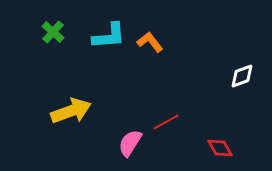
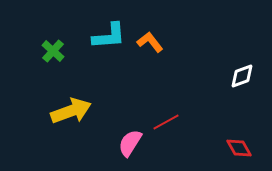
green cross: moved 19 px down
red diamond: moved 19 px right
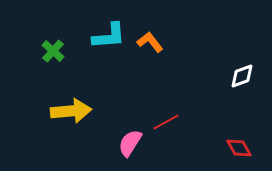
yellow arrow: rotated 15 degrees clockwise
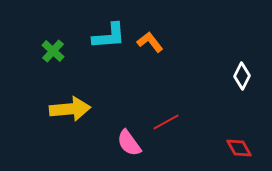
white diamond: rotated 44 degrees counterclockwise
yellow arrow: moved 1 px left, 2 px up
pink semicircle: moved 1 px left; rotated 68 degrees counterclockwise
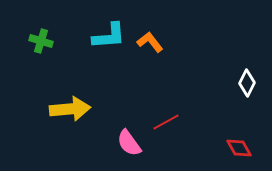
green cross: moved 12 px left, 10 px up; rotated 25 degrees counterclockwise
white diamond: moved 5 px right, 7 px down
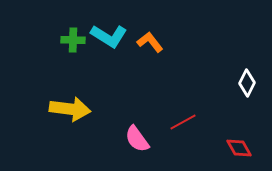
cyan L-shape: rotated 36 degrees clockwise
green cross: moved 32 px right, 1 px up; rotated 15 degrees counterclockwise
yellow arrow: rotated 12 degrees clockwise
red line: moved 17 px right
pink semicircle: moved 8 px right, 4 px up
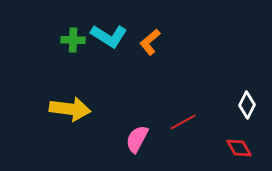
orange L-shape: rotated 92 degrees counterclockwise
white diamond: moved 22 px down
pink semicircle: rotated 64 degrees clockwise
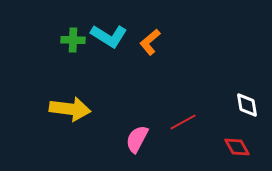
white diamond: rotated 36 degrees counterclockwise
red diamond: moved 2 px left, 1 px up
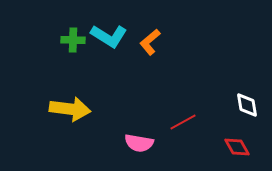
pink semicircle: moved 2 px right, 4 px down; rotated 108 degrees counterclockwise
